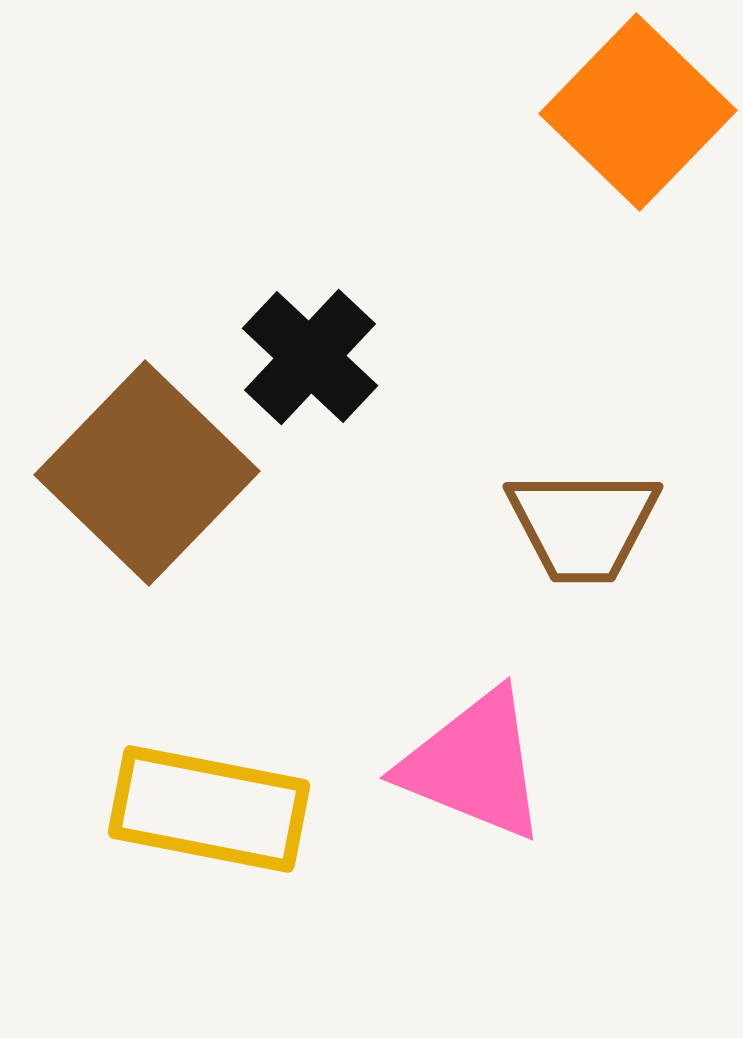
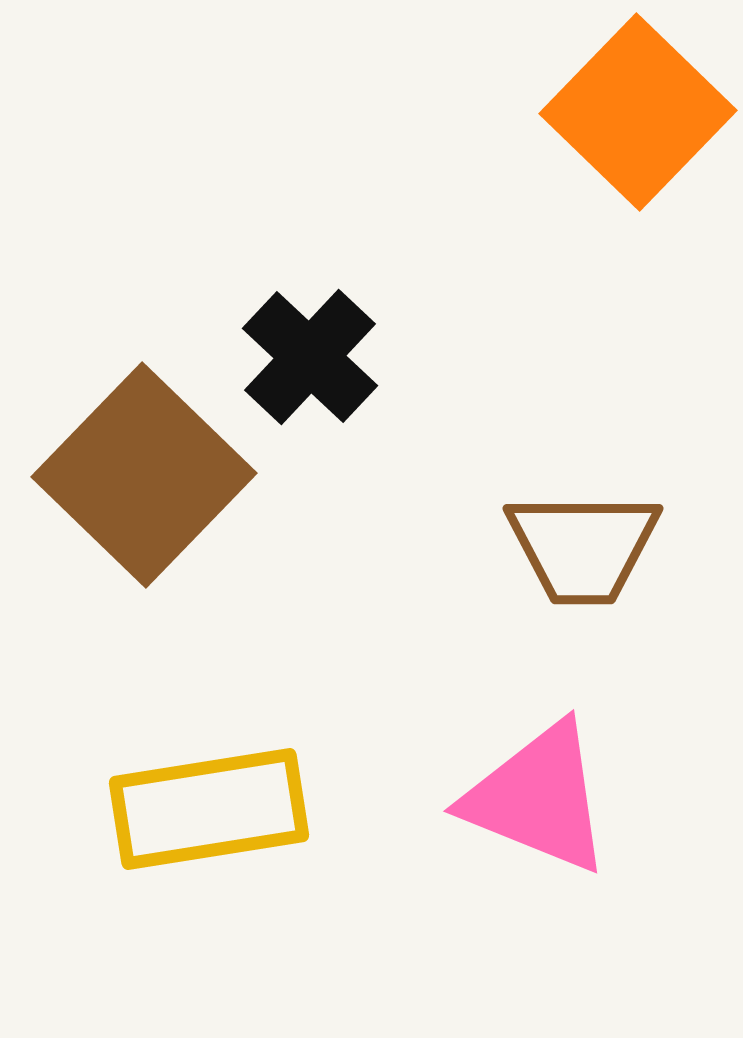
brown square: moved 3 px left, 2 px down
brown trapezoid: moved 22 px down
pink triangle: moved 64 px right, 33 px down
yellow rectangle: rotated 20 degrees counterclockwise
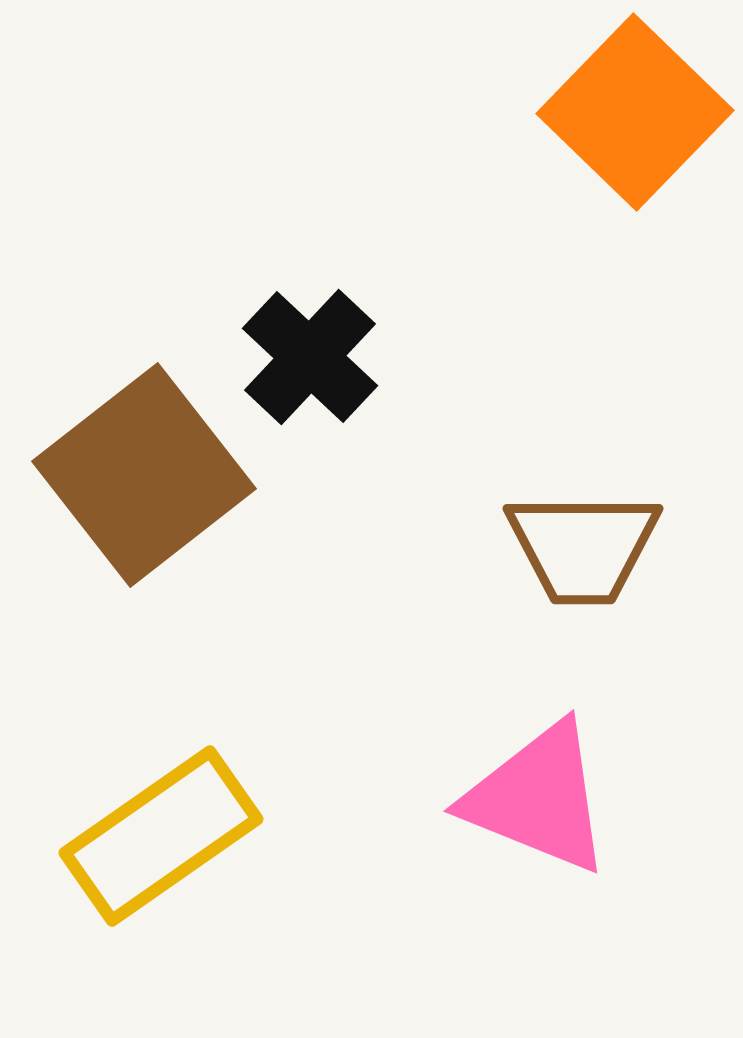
orange square: moved 3 px left
brown square: rotated 8 degrees clockwise
yellow rectangle: moved 48 px left, 27 px down; rotated 26 degrees counterclockwise
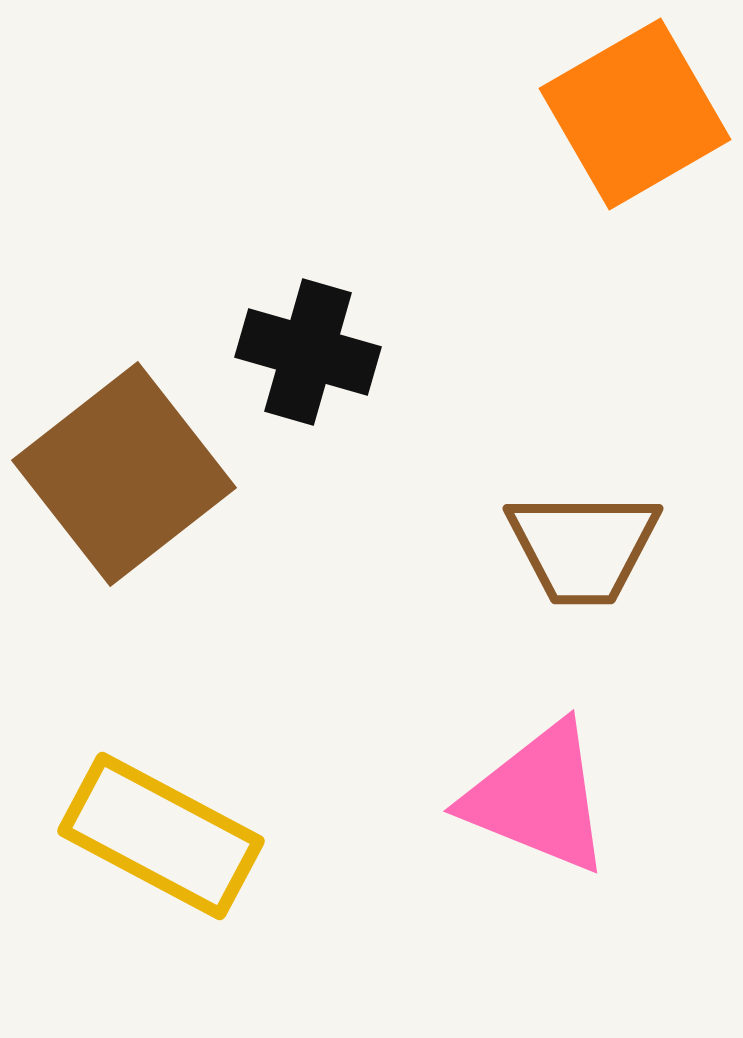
orange square: moved 2 px down; rotated 16 degrees clockwise
black cross: moved 2 px left, 5 px up; rotated 27 degrees counterclockwise
brown square: moved 20 px left, 1 px up
yellow rectangle: rotated 63 degrees clockwise
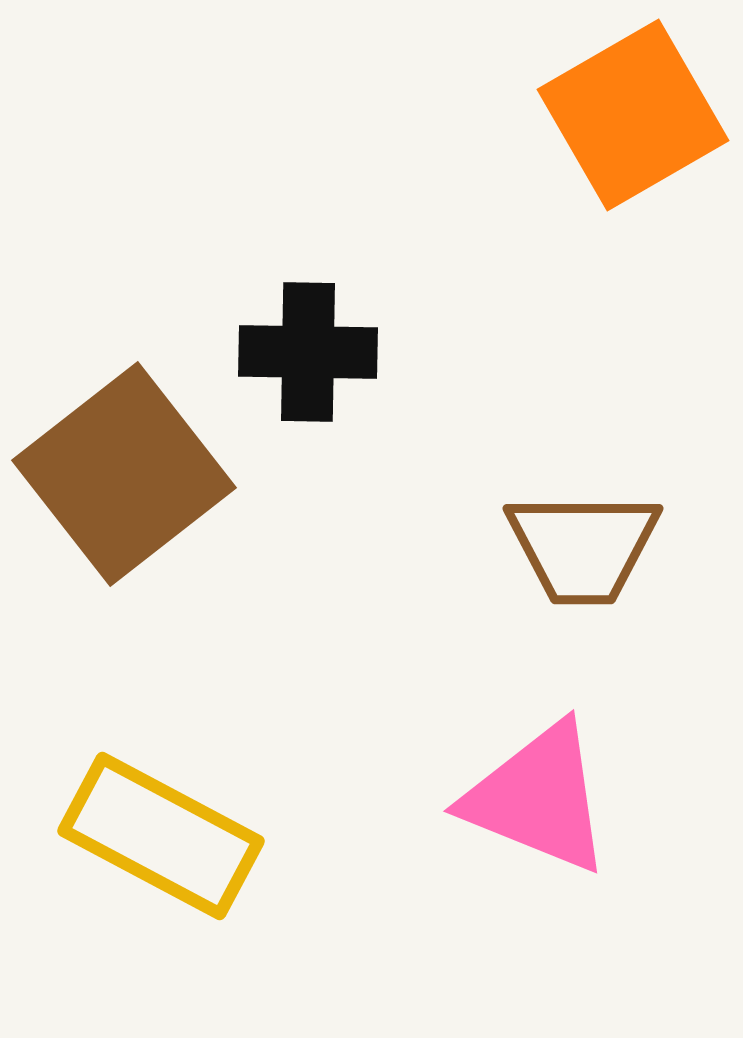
orange square: moved 2 px left, 1 px down
black cross: rotated 15 degrees counterclockwise
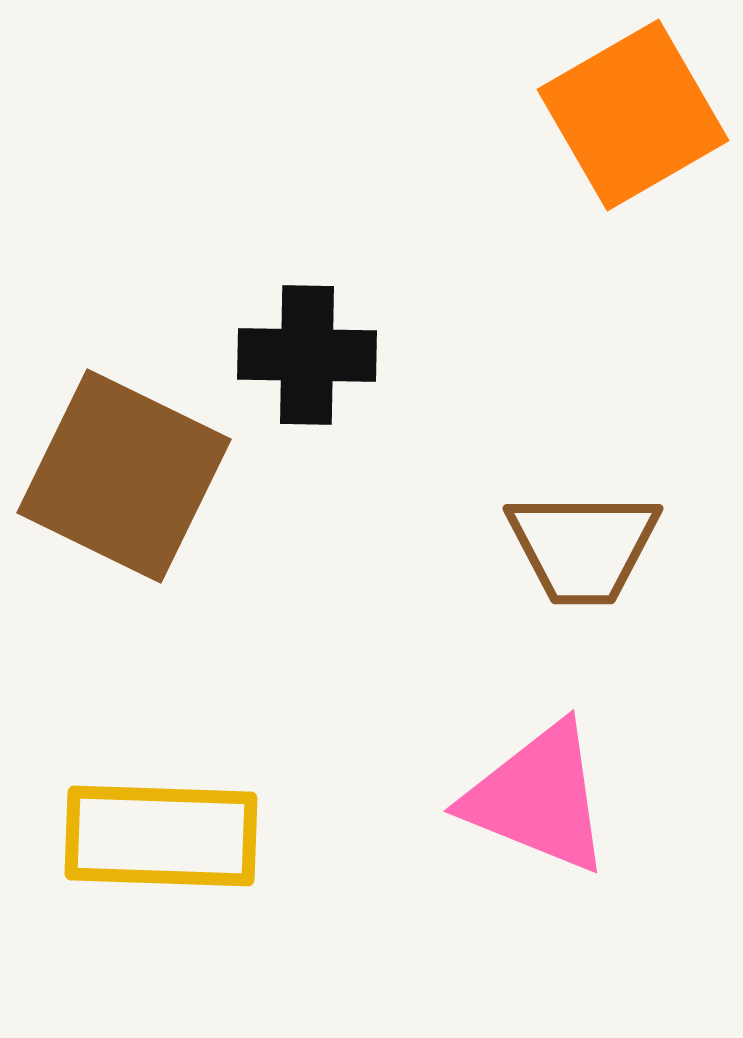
black cross: moved 1 px left, 3 px down
brown square: moved 2 px down; rotated 26 degrees counterclockwise
yellow rectangle: rotated 26 degrees counterclockwise
